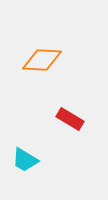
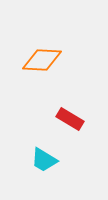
cyan trapezoid: moved 19 px right
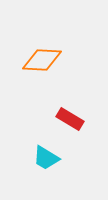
cyan trapezoid: moved 2 px right, 2 px up
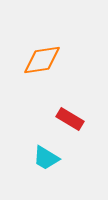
orange diamond: rotated 12 degrees counterclockwise
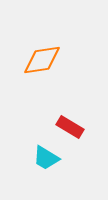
red rectangle: moved 8 px down
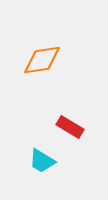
cyan trapezoid: moved 4 px left, 3 px down
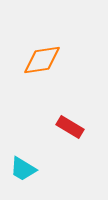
cyan trapezoid: moved 19 px left, 8 px down
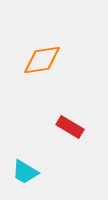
cyan trapezoid: moved 2 px right, 3 px down
